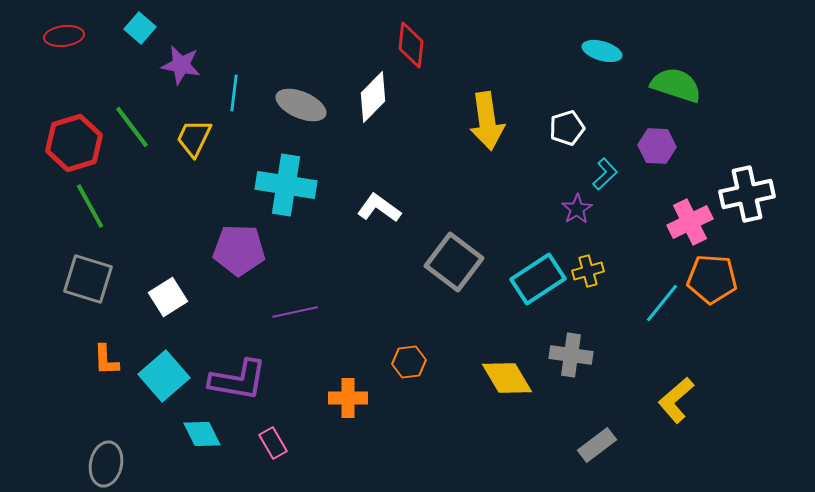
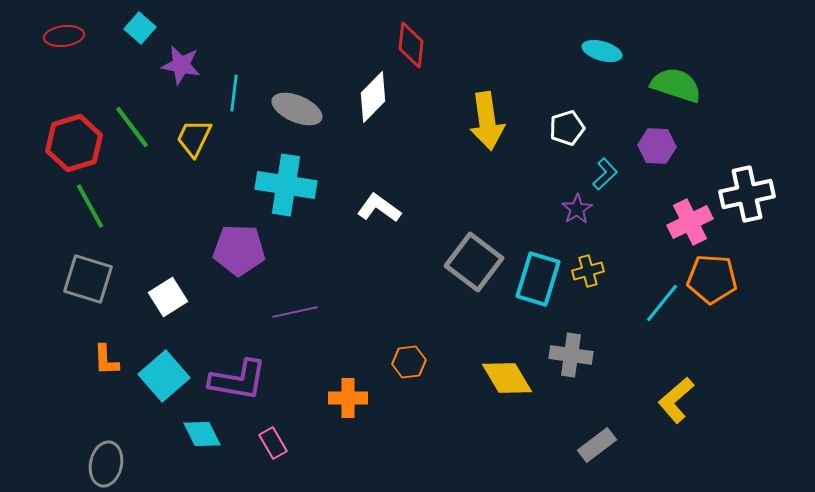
gray ellipse at (301, 105): moved 4 px left, 4 px down
gray square at (454, 262): moved 20 px right
cyan rectangle at (538, 279): rotated 40 degrees counterclockwise
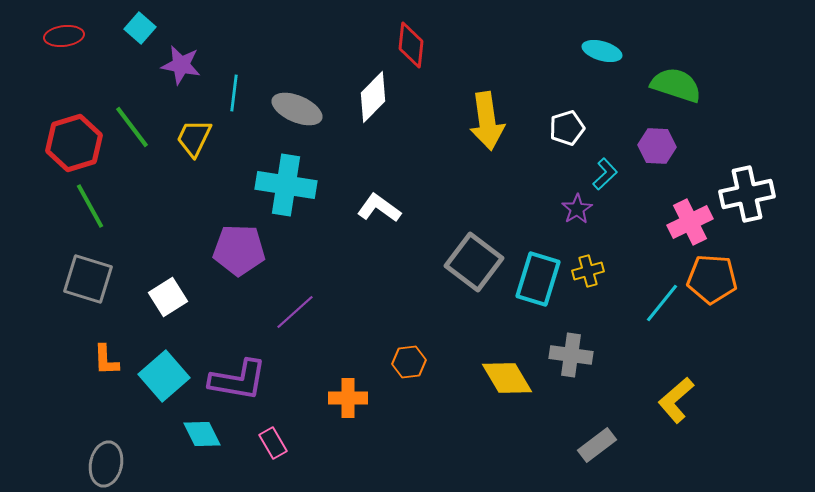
purple line at (295, 312): rotated 30 degrees counterclockwise
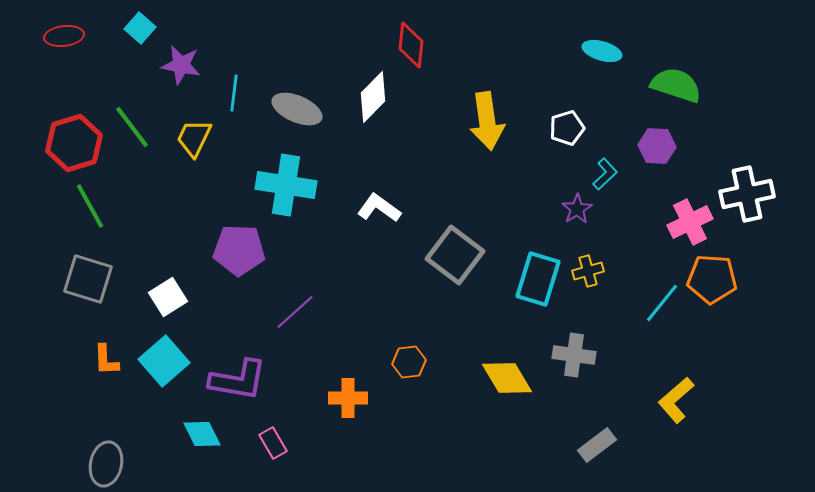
gray square at (474, 262): moved 19 px left, 7 px up
gray cross at (571, 355): moved 3 px right
cyan square at (164, 376): moved 15 px up
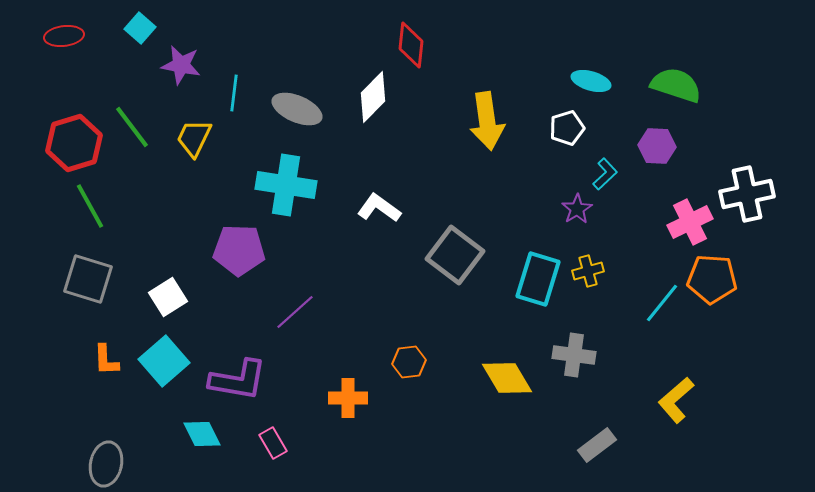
cyan ellipse at (602, 51): moved 11 px left, 30 px down
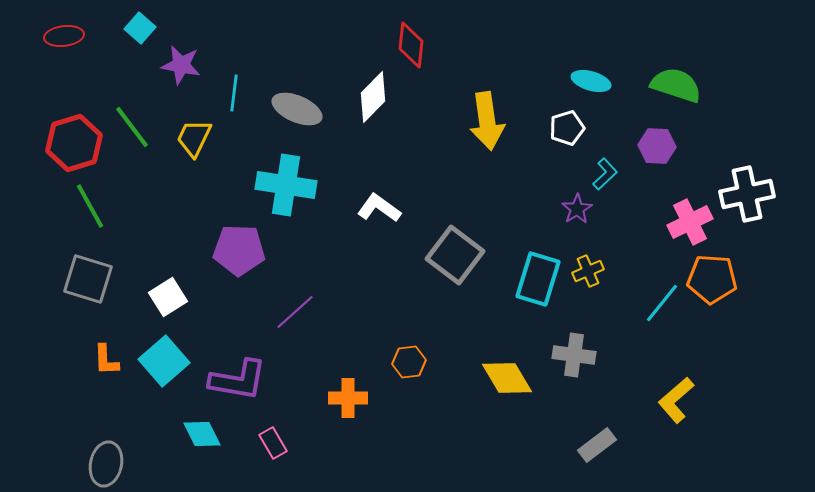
yellow cross at (588, 271): rotated 8 degrees counterclockwise
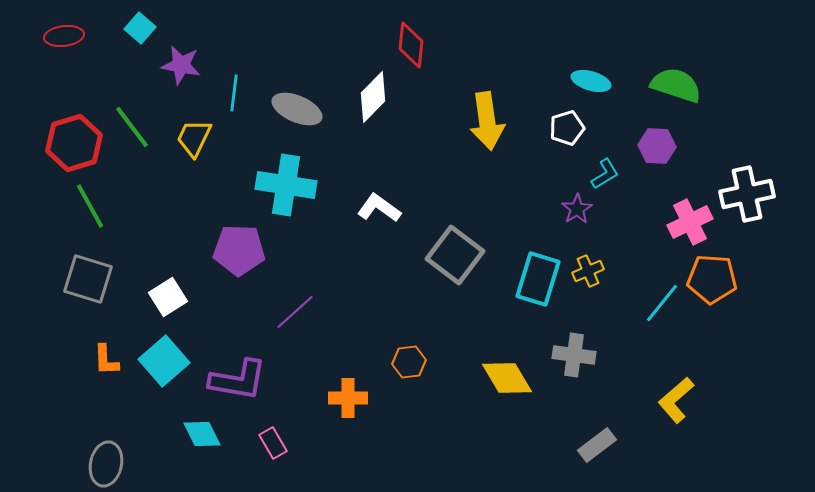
cyan L-shape at (605, 174): rotated 12 degrees clockwise
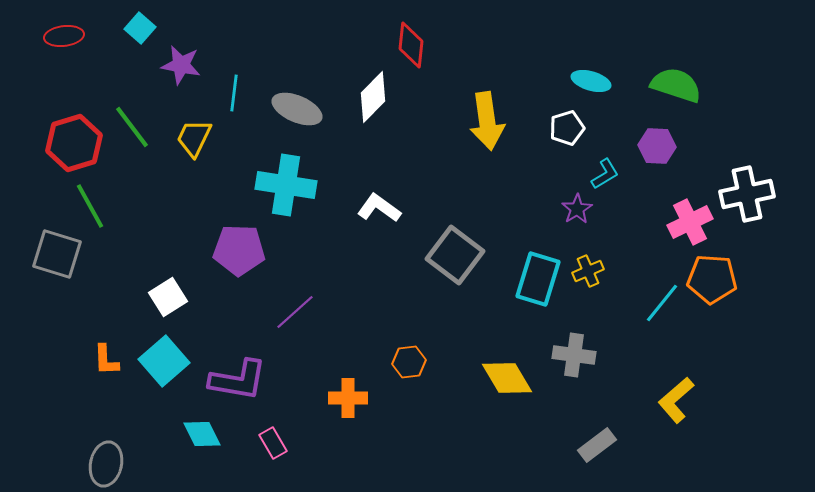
gray square at (88, 279): moved 31 px left, 25 px up
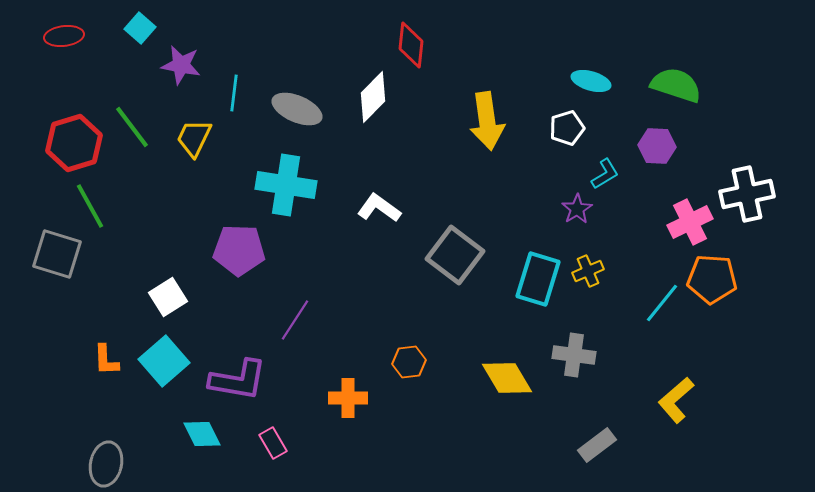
purple line at (295, 312): moved 8 px down; rotated 15 degrees counterclockwise
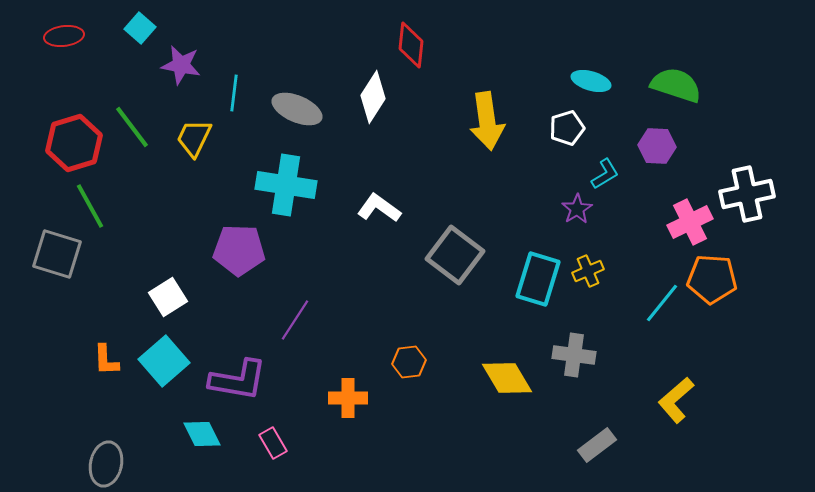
white diamond at (373, 97): rotated 12 degrees counterclockwise
